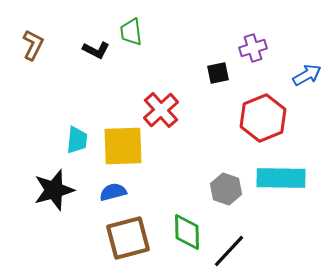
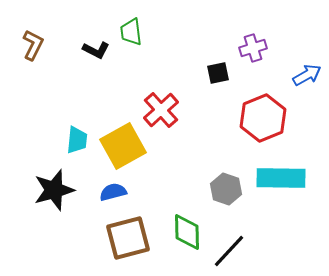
yellow square: rotated 27 degrees counterclockwise
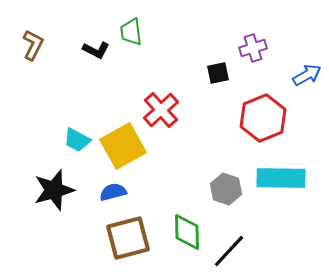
cyan trapezoid: rotated 112 degrees clockwise
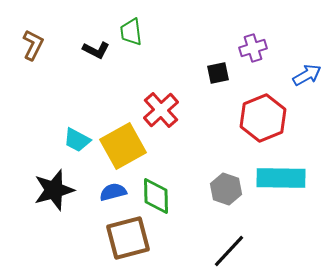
green diamond: moved 31 px left, 36 px up
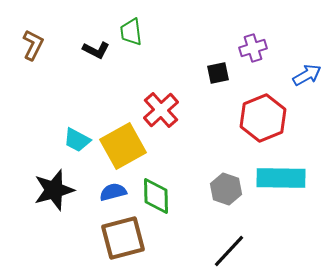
brown square: moved 5 px left
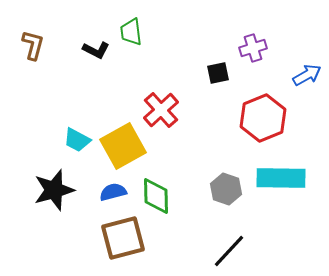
brown L-shape: rotated 12 degrees counterclockwise
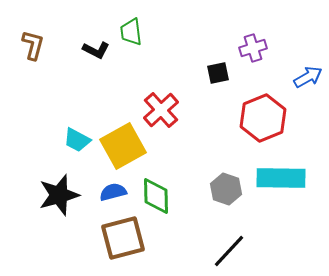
blue arrow: moved 1 px right, 2 px down
black star: moved 5 px right, 5 px down
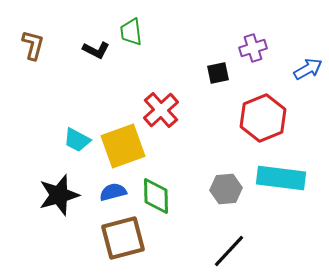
blue arrow: moved 8 px up
yellow square: rotated 9 degrees clockwise
cyan rectangle: rotated 6 degrees clockwise
gray hexagon: rotated 24 degrees counterclockwise
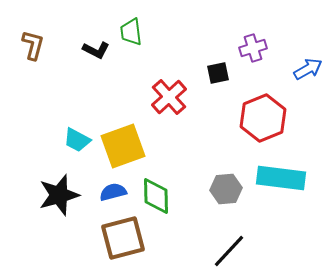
red cross: moved 8 px right, 13 px up
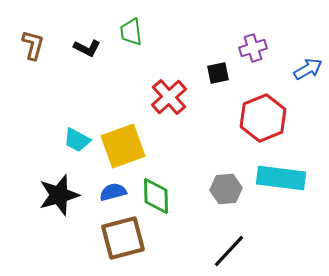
black L-shape: moved 9 px left, 2 px up
